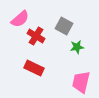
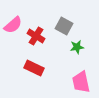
pink semicircle: moved 7 px left, 6 px down
pink trapezoid: rotated 25 degrees counterclockwise
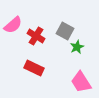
gray square: moved 1 px right, 5 px down
green star: rotated 16 degrees counterclockwise
pink trapezoid: rotated 20 degrees counterclockwise
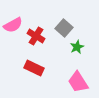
pink semicircle: rotated 12 degrees clockwise
gray square: moved 1 px left, 3 px up; rotated 12 degrees clockwise
pink trapezoid: moved 3 px left
